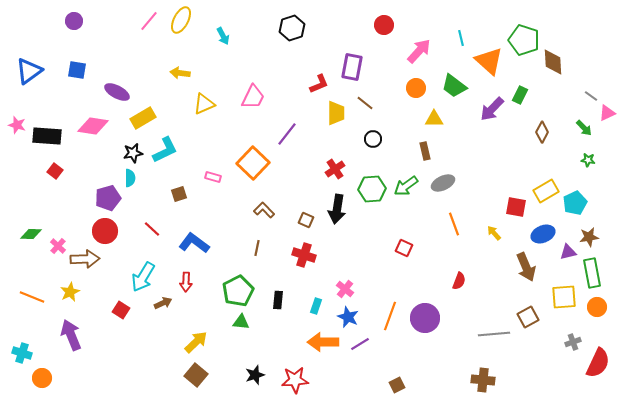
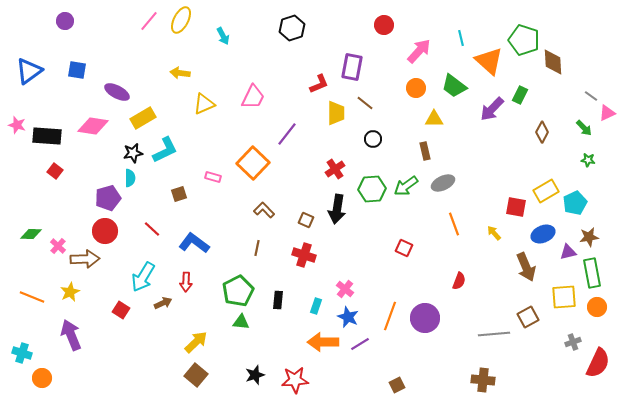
purple circle at (74, 21): moved 9 px left
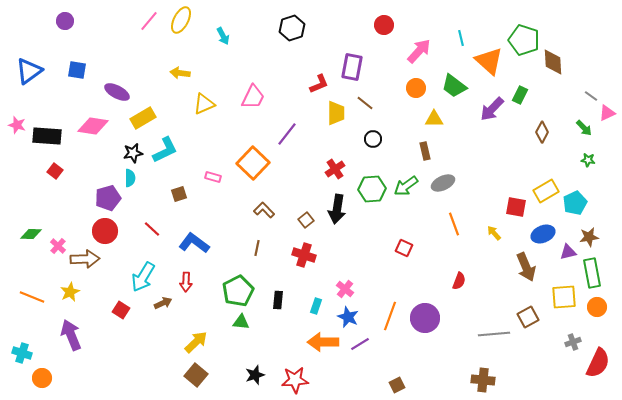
brown square at (306, 220): rotated 28 degrees clockwise
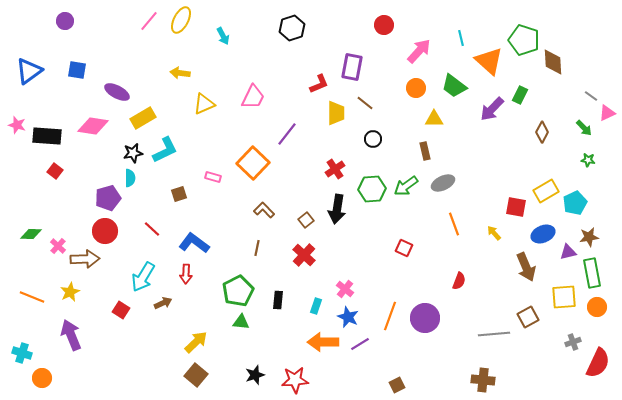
red cross at (304, 255): rotated 25 degrees clockwise
red arrow at (186, 282): moved 8 px up
